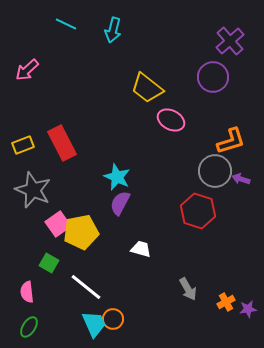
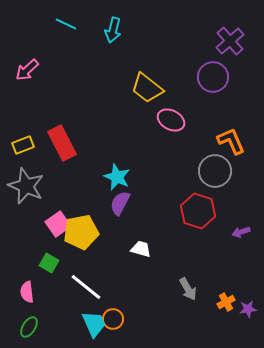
orange L-shape: rotated 96 degrees counterclockwise
purple arrow: moved 53 px down; rotated 36 degrees counterclockwise
gray star: moved 7 px left, 4 px up
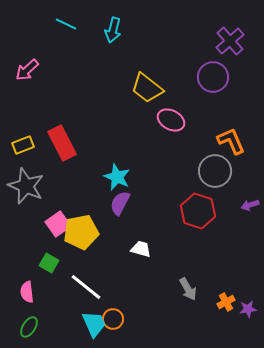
purple arrow: moved 9 px right, 27 px up
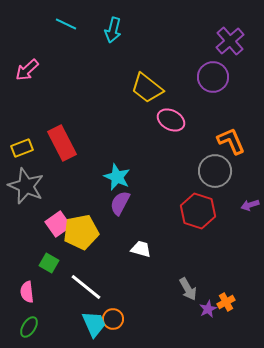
yellow rectangle: moved 1 px left, 3 px down
purple star: moved 40 px left; rotated 18 degrees counterclockwise
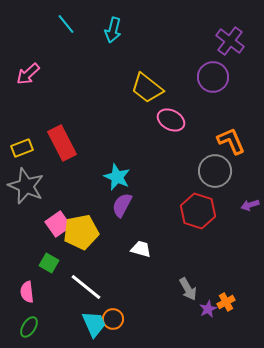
cyan line: rotated 25 degrees clockwise
purple cross: rotated 12 degrees counterclockwise
pink arrow: moved 1 px right, 4 px down
purple semicircle: moved 2 px right, 2 px down
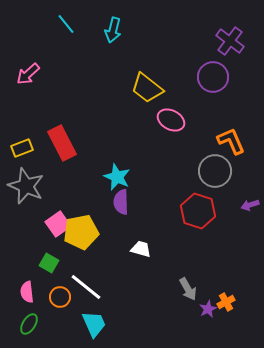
purple semicircle: moved 1 px left, 3 px up; rotated 30 degrees counterclockwise
orange circle: moved 53 px left, 22 px up
green ellipse: moved 3 px up
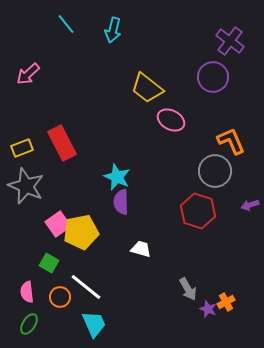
purple star: rotated 24 degrees counterclockwise
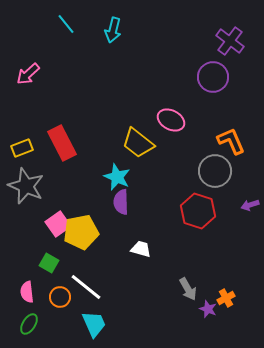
yellow trapezoid: moved 9 px left, 55 px down
orange cross: moved 4 px up
